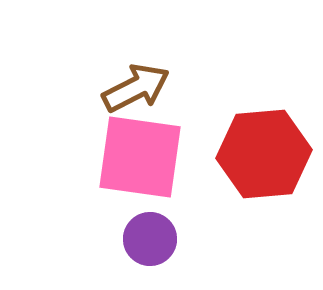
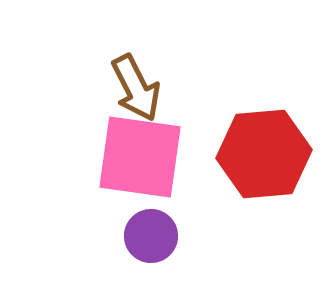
brown arrow: rotated 90 degrees clockwise
purple circle: moved 1 px right, 3 px up
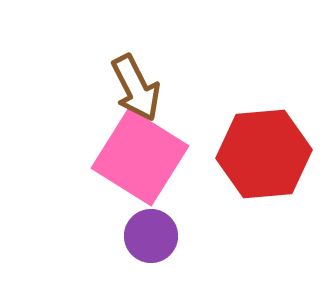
pink square: rotated 24 degrees clockwise
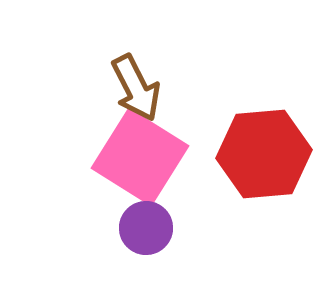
purple circle: moved 5 px left, 8 px up
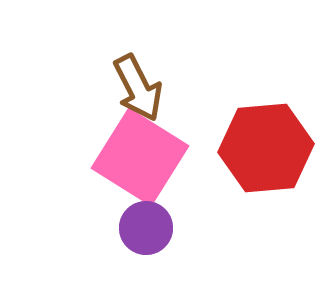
brown arrow: moved 2 px right
red hexagon: moved 2 px right, 6 px up
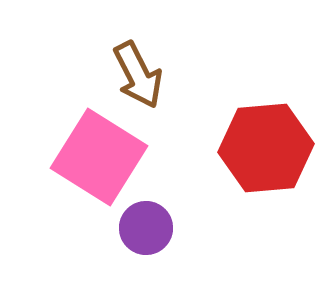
brown arrow: moved 13 px up
pink square: moved 41 px left
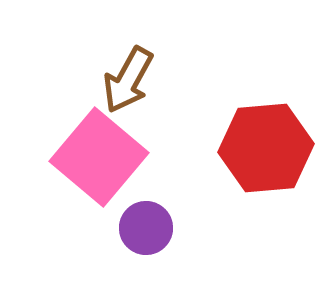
brown arrow: moved 10 px left, 5 px down; rotated 56 degrees clockwise
pink square: rotated 8 degrees clockwise
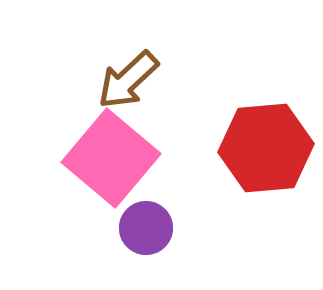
brown arrow: rotated 18 degrees clockwise
pink square: moved 12 px right, 1 px down
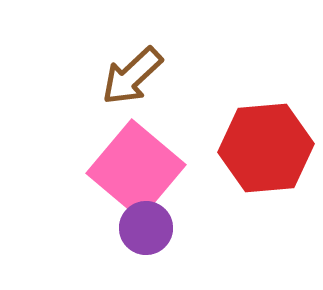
brown arrow: moved 4 px right, 4 px up
pink square: moved 25 px right, 11 px down
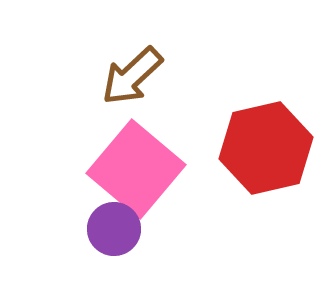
red hexagon: rotated 8 degrees counterclockwise
purple circle: moved 32 px left, 1 px down
